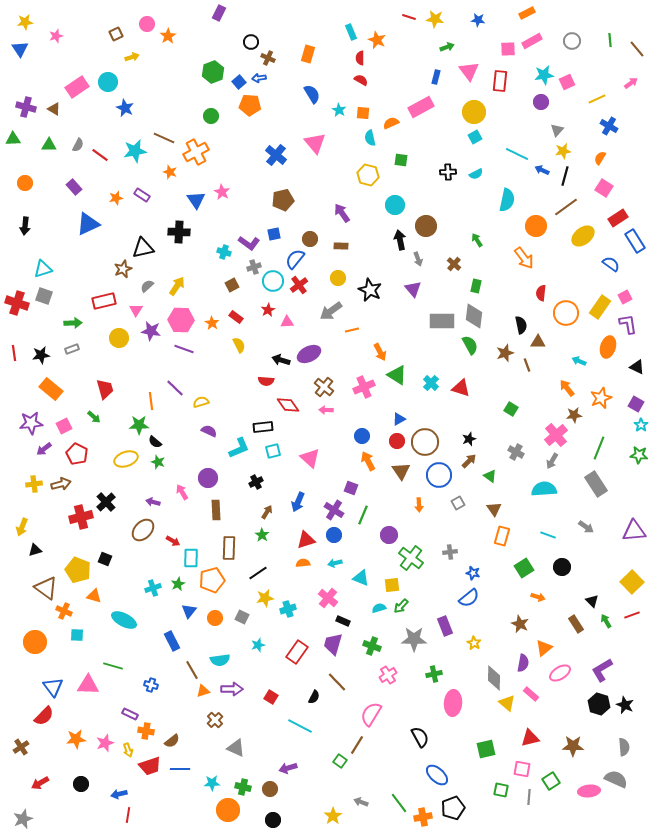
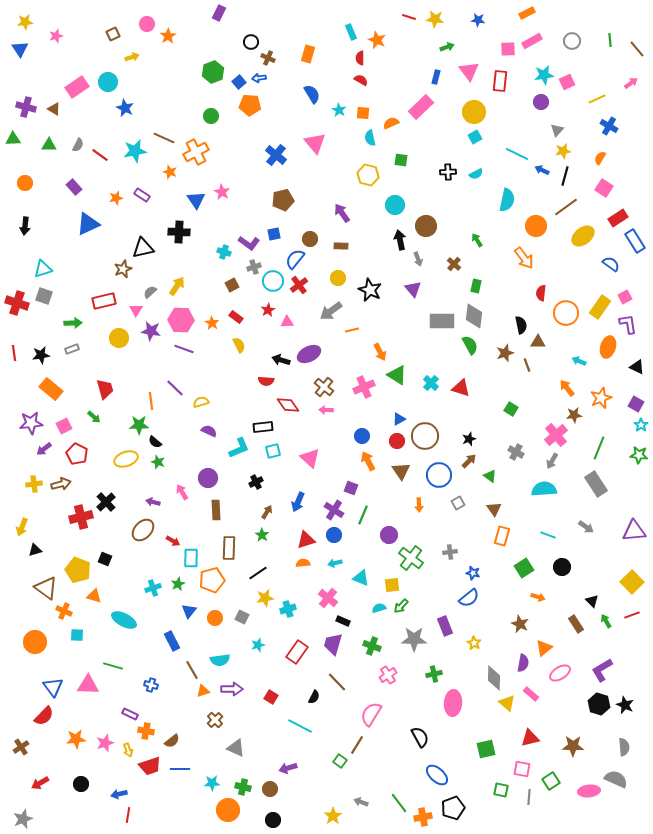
brown square at (116, 34): moved 3 px left
pink rectangle at (421, 107): rotated 15 degrees counterclockwise
gray semicircle at (147, 286): moved 3 px right, 6 px down
brown circle at (425, 442): moved 6 px up
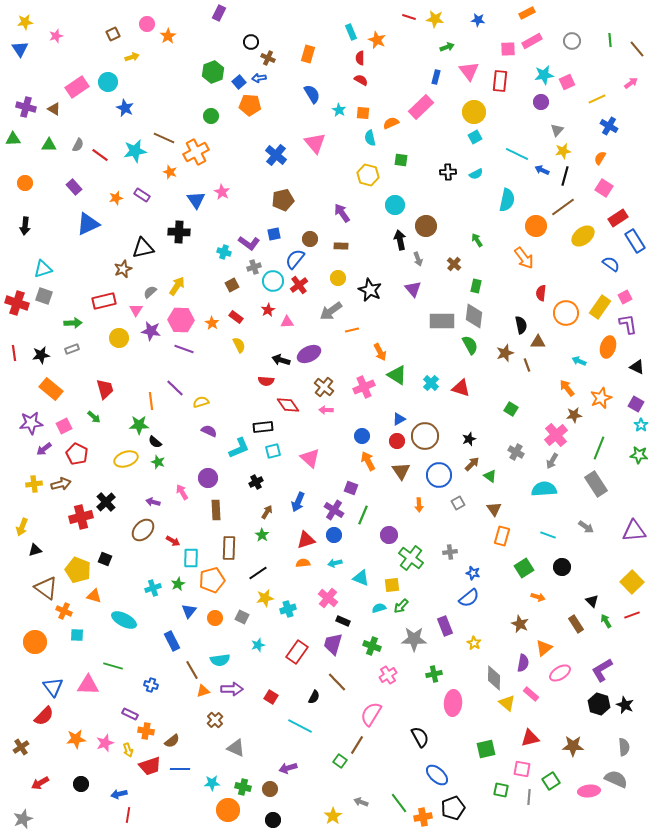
brown line at (566, 207): moved 3 px left
brown arrow at (469, 461): moved 3 px right, 3 px down
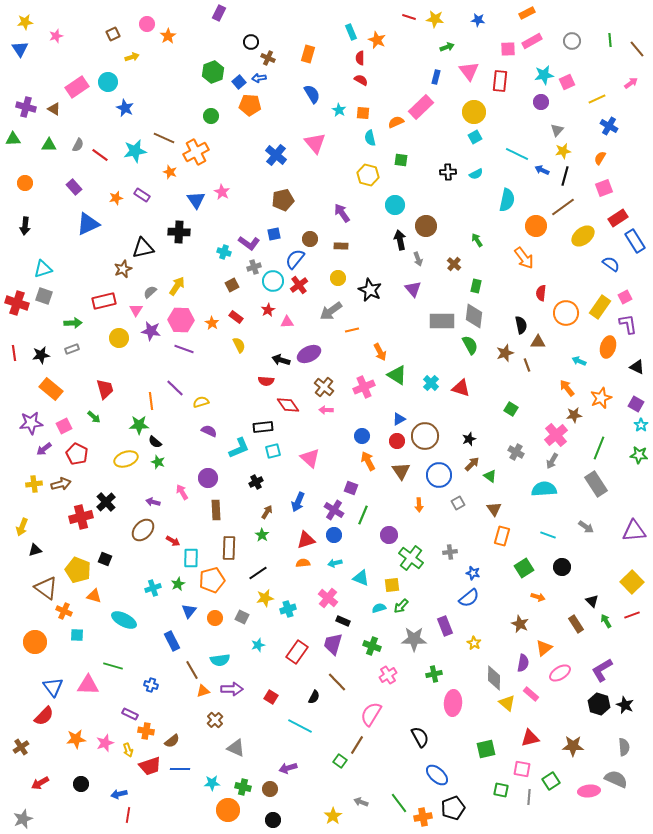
orange semicircle at (391, 123): moved 5 px right, 1 px up
pink square at (604, 188): rotated 36 degrees clockwise
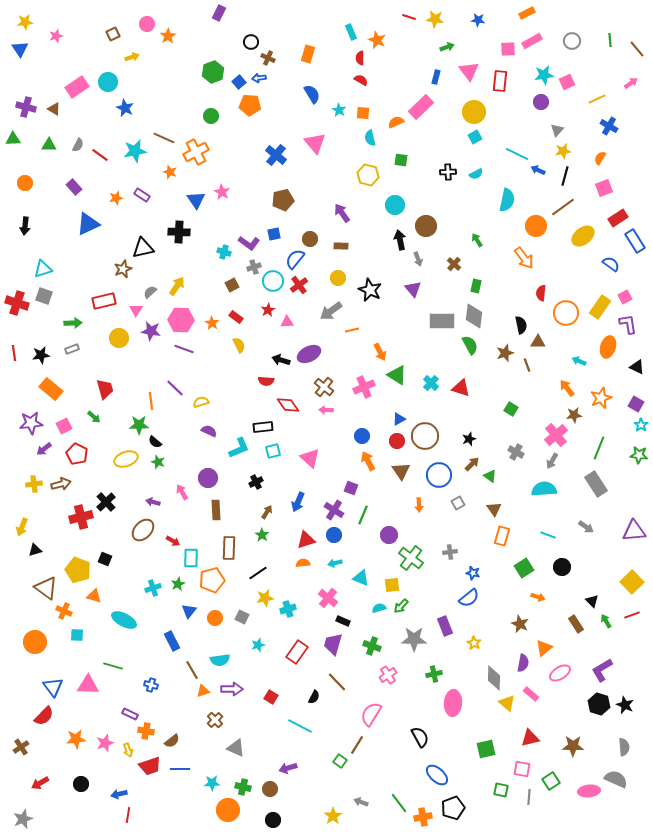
blue arrow at (542, 170): moved 4 px left
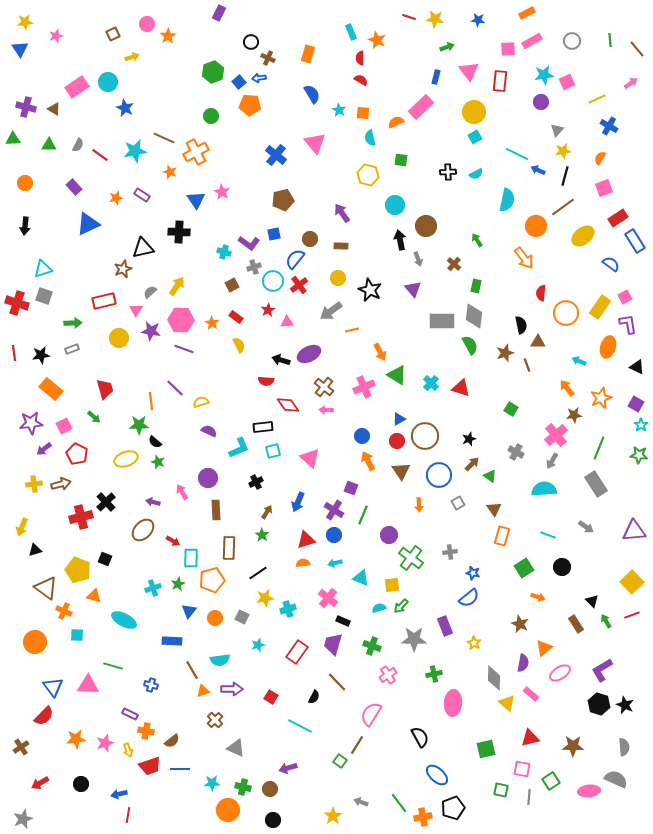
blue rectangle at (172, 641): rotated 60 degrees counterclockwise
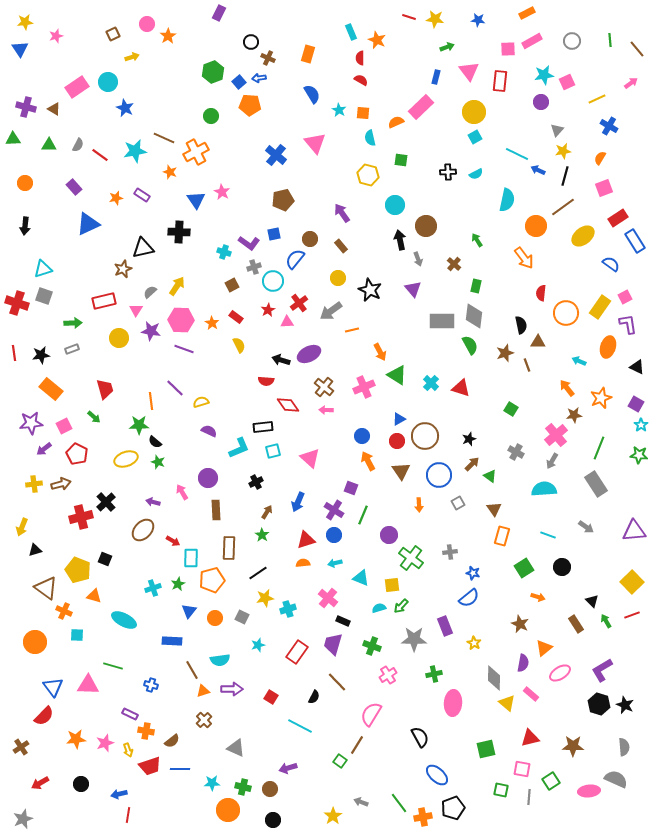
brown rectangle at (341, 246): rotated 48 degrees clockwise
red cross at (299, 285): moved 18 px down
brown cross at (215, 720): moved 11 px left
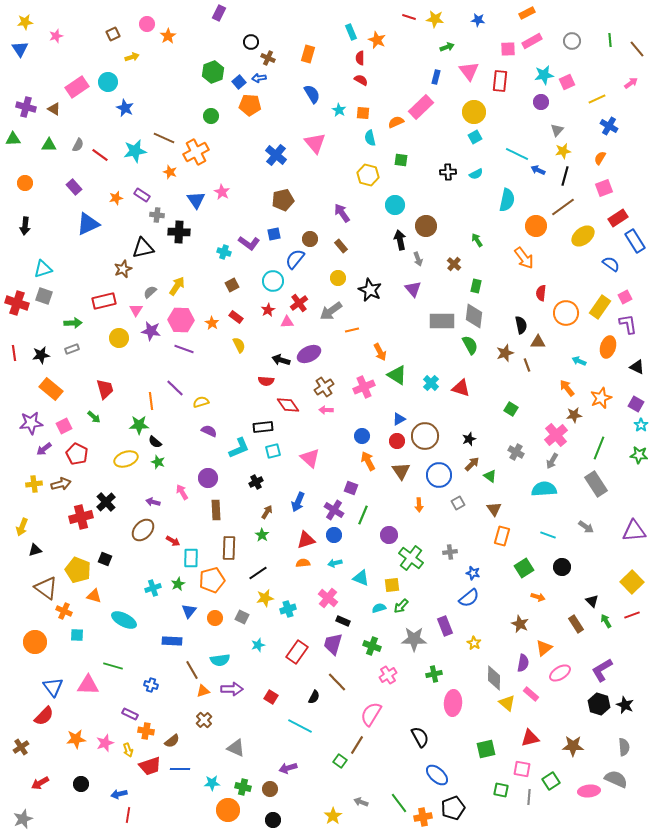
gray cross at (254, 267): moved 97 px left, 52 px up; rotated 24 degrees clockwise
brown cross at (324, 387): rotated 18 degrees clockwise
